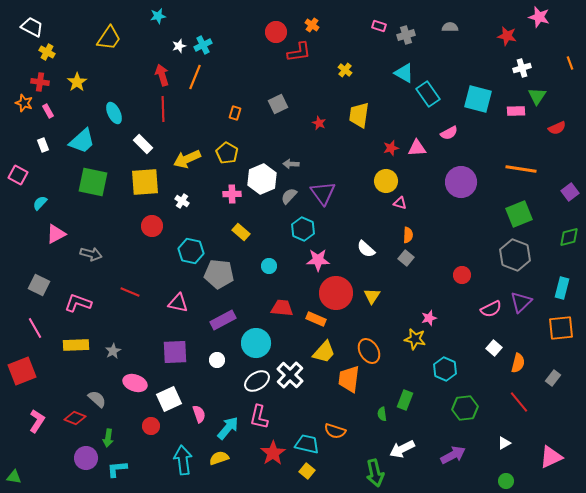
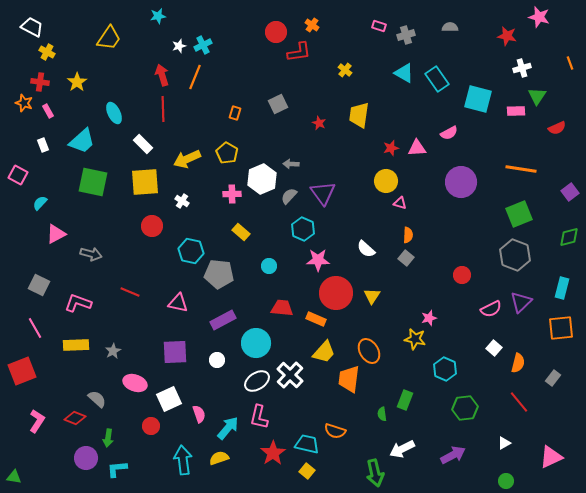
cyan rectangle at (428, 94): moved 9 px right, 15 px up
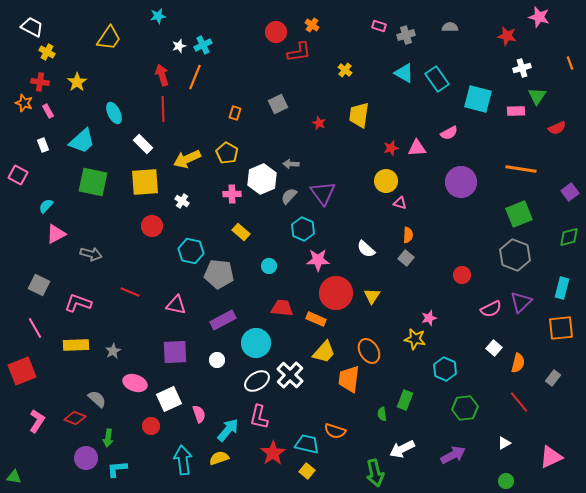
cyan semicircle at (40, 203): moved 6 px right, 3 px down
pink triangle at (178, 303): moved 2 px left, 2 px down
cyan arrow at (228, 428): moved 2 px down
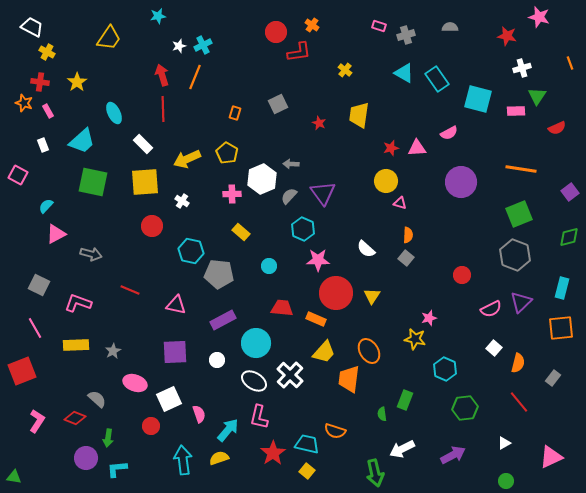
red line at (130, 292): moved 2 px up
white ellipse at (257, 381): moved 3 px left; rotated 65 degrees clockwise
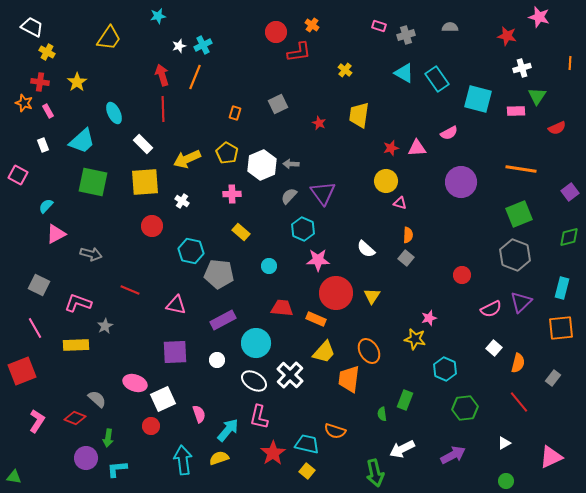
orange line at (570, 63): rotated 24 degrees clockwise
white hexagon at (262, 179): moved 14 px up
gray star at (113, 351): moved 8 px left, 25 px up
white square at (169, 399): moved 6 px left
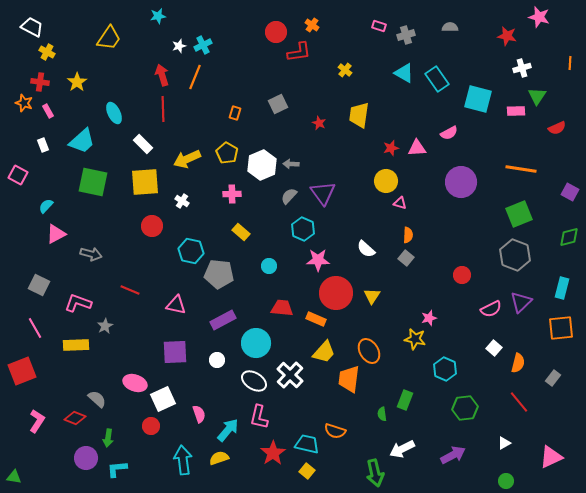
purple square at (570, 192): rotated 24 degrees counterclockwise
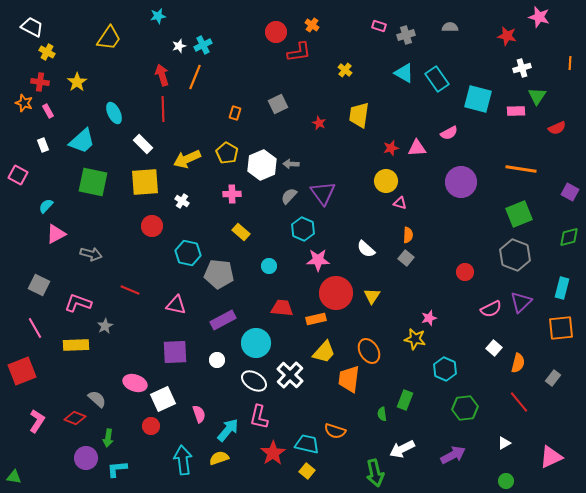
cyan hexagon at (191, 251): moved 3 px left, 2 px down
red circle at (462, 275): moved 3 px right, 3 px up
orange rectangle at (316, 319): rotated 36 degrees counterclockwise
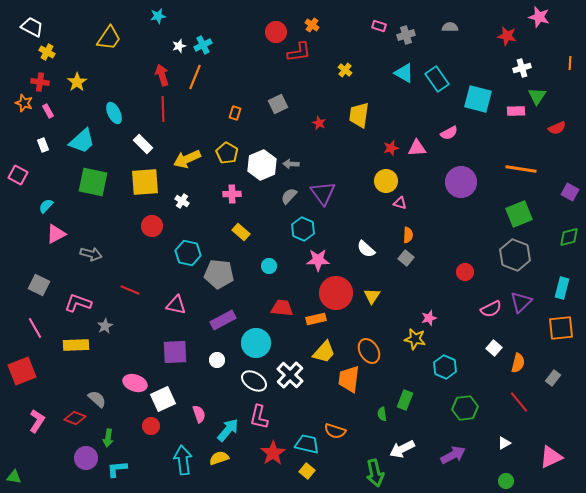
cyan hexagon at (445, 369): moved 2 px up
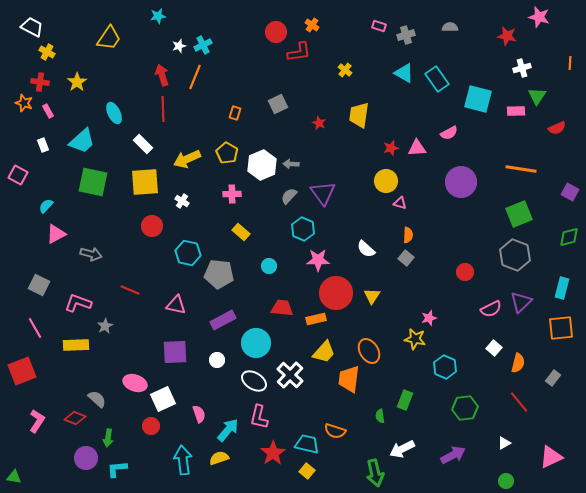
green semicircle at (382, 414): moved 2 px left, 2 px down
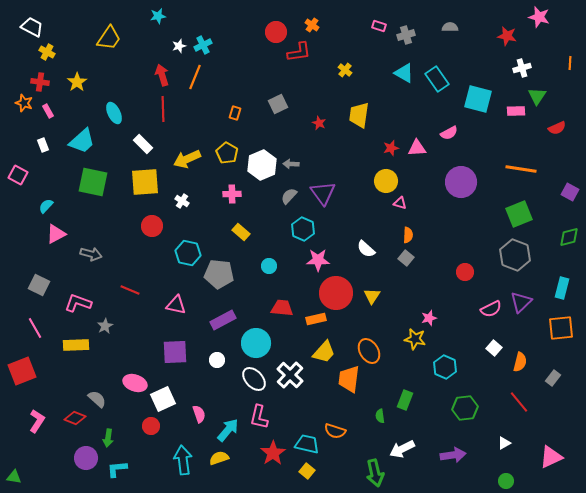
orange semicircle at (518, 363): moved 2 px right, 1 px up
white ellipse at (254, 381): moved 2 px up; rotated 15 degrees clockwise
purple arrow at (453, 455): rotated 20 degrees clockwise
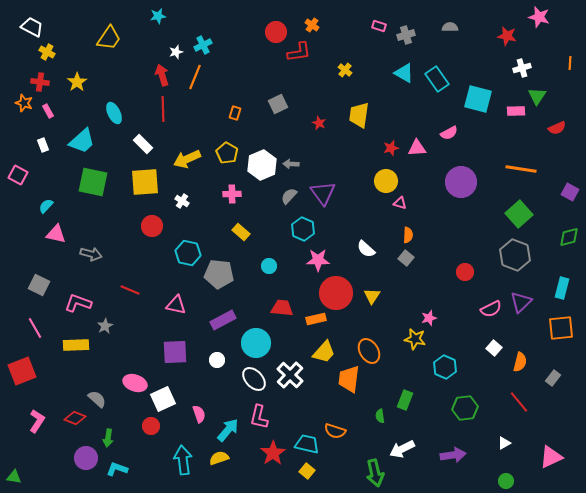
white star at (179, 46): moved 3 px left, 6 px down
green square at (519, 214): rotated 20 degrees counterclockwise
pink triangle at (56, 234): rotated 40 degrees clockwise
cyan L-shape at (117, 469): rotated 25 degrees clockwise
